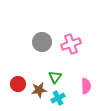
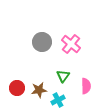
pink cross: rotated 30 degrees counterclockwise
green triangle: moved 8 px right, 1 px up
red circle: moved 1 px left, 4 px down
cyan cross: moved 2 px down
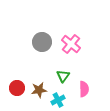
pink semicircle: moved 2 px left, 3 px down
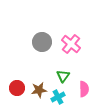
cyan cross: moved 3 px up
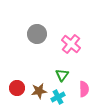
gray circle: moved 5 px left, 8 px up
green triangle: moved 1 px left, 1 px up
brown star: moved 1 px down
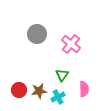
red circle: moved 2 px right, 2 px down
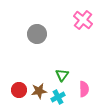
pink cross: moved 12 px right, 24 px up
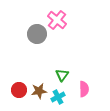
pink cross: moved 26 px left
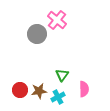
red circle: moved 1 px right
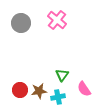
gray circle: moved 16 px left, 11 px up
pink semicircle: rotated 147 degrees clockwise
cyan cross: rotated 16 degrees clockwise
